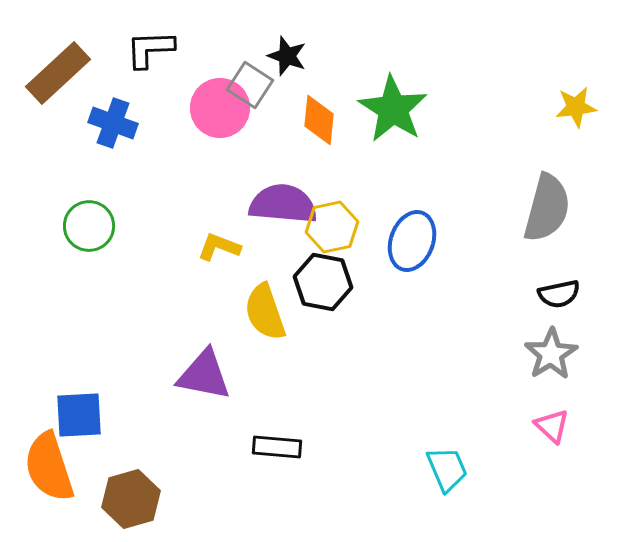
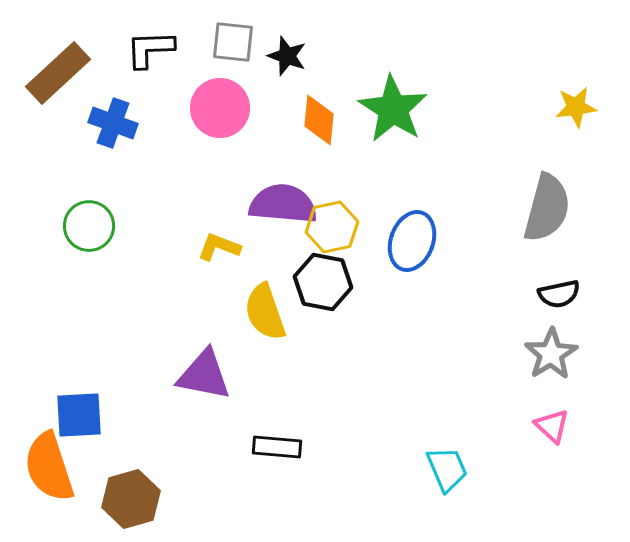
gray square: moved 17 px left, 43 px up; rotated 27 degrees counterclockwise
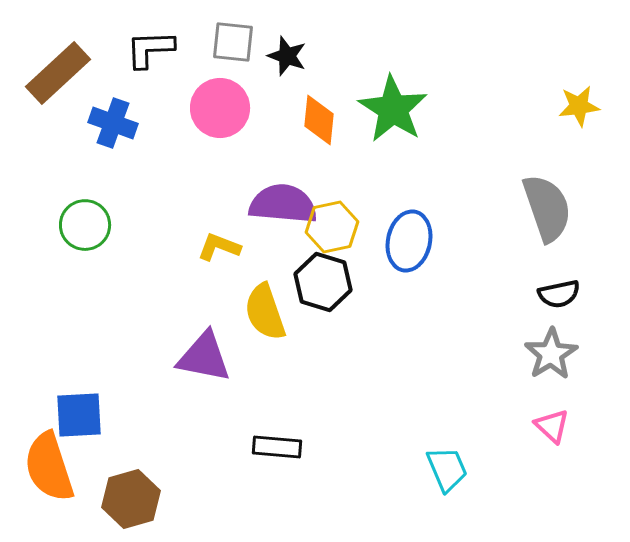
yellow star: moved 3 px right, 1 px up
gray semicircle: rotated 34 degrees counterclockwise
green circle: moved 4 px left, 1 px up
blue ellipse: moved 3 px left; rotated 8 degrees counterclockwise
black hexagon: rotated 6 degrees clockwise
purple triangle: moved 18 px up
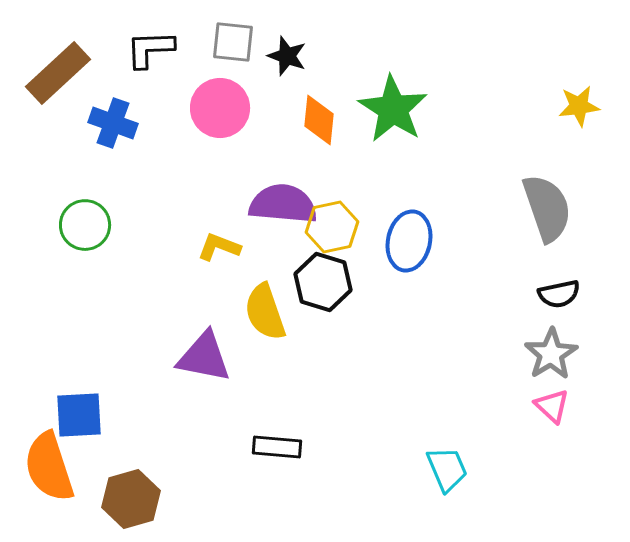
pink triangle: moved 20 px up
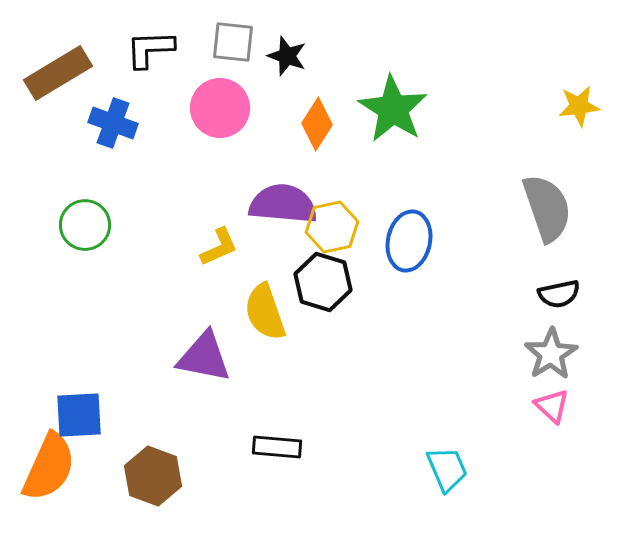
brown rectangle: rotated 12 degrees clockwise
orange diamond: moved 2 px left, 4 px down; rotated 27 degrees clockwise
yellow L-shape: rotated 135 degrees clockwise
orange semicircle: rotated 138 degrees counterclockwise
brown hexagon: moved 22 px right, 23 px up; rotated 24 degrees counterclockwise
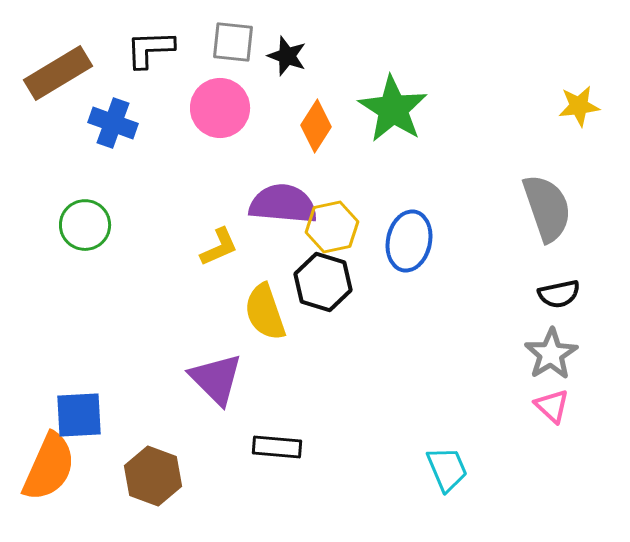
orange diamond: moved 1 px left, 2 px down
purple triangle: moved 12 px right, 22 px down; rotated 34 degrees clockwise
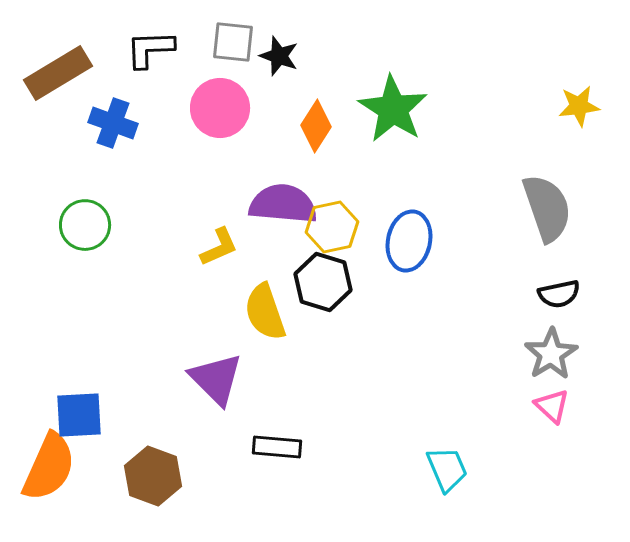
black star: moved 8 px left
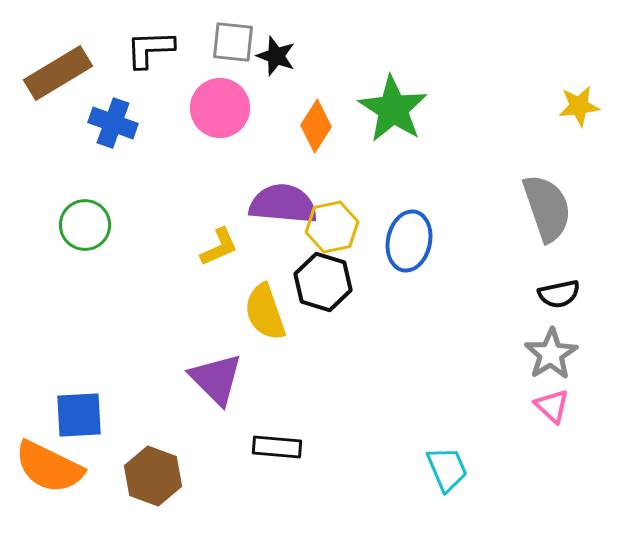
black star: moved 3 px left
orange semicircle: rotated 92 degrees clockwise
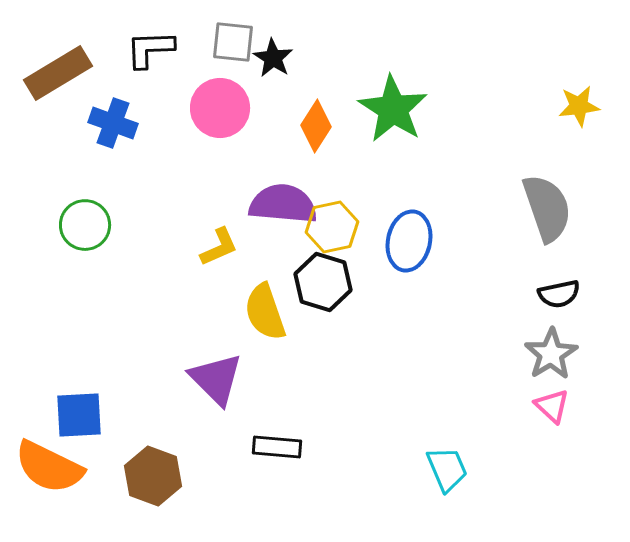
black star: moved 3 px left, 2 px down; rotated 12 degrees clockwise
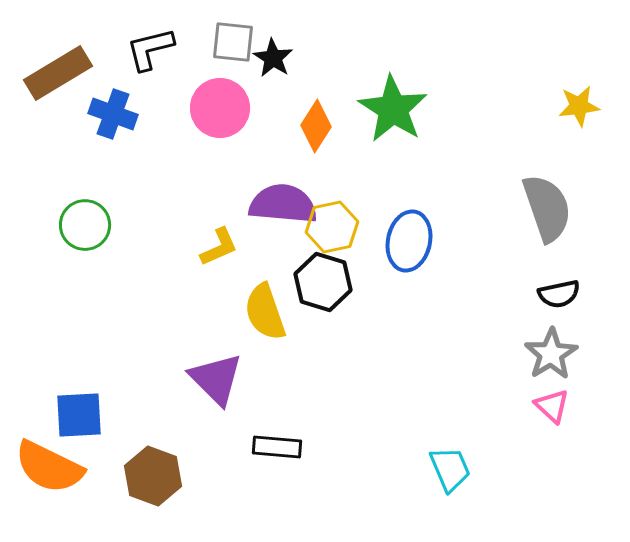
black L-shape: rotated 12 degrees counterclockwise
blue cross: moved 9 px up
cyan trapezoid: moved 3 px right
